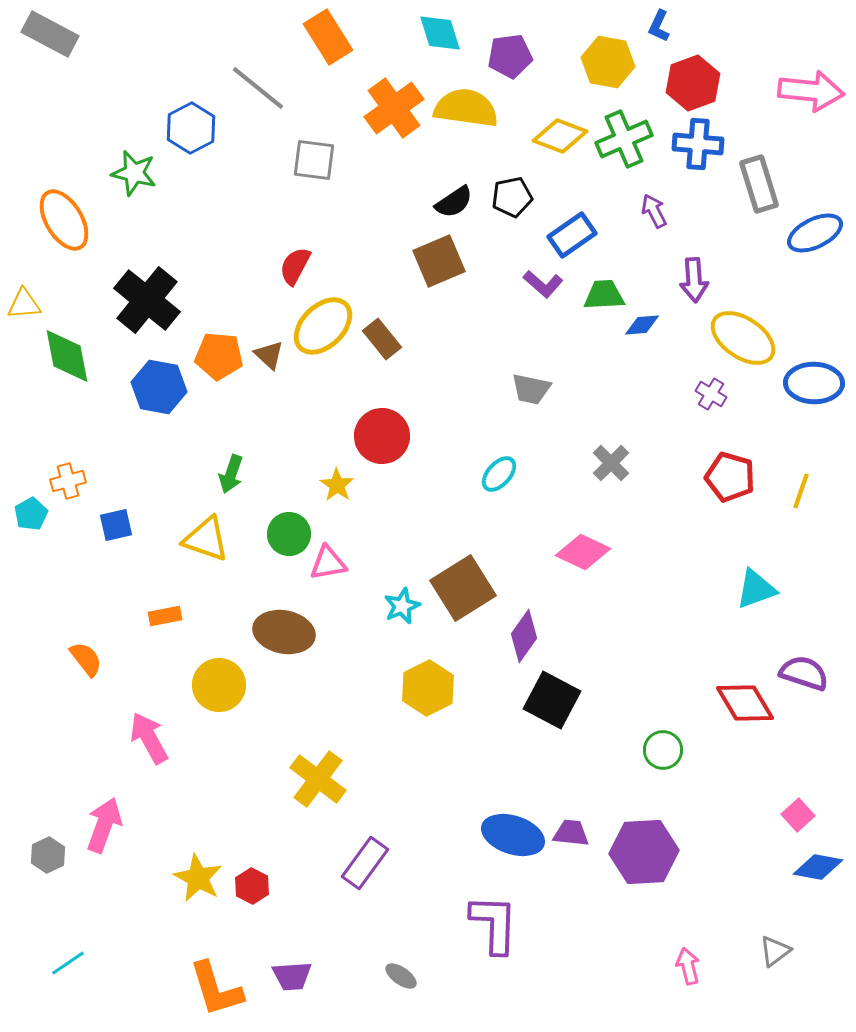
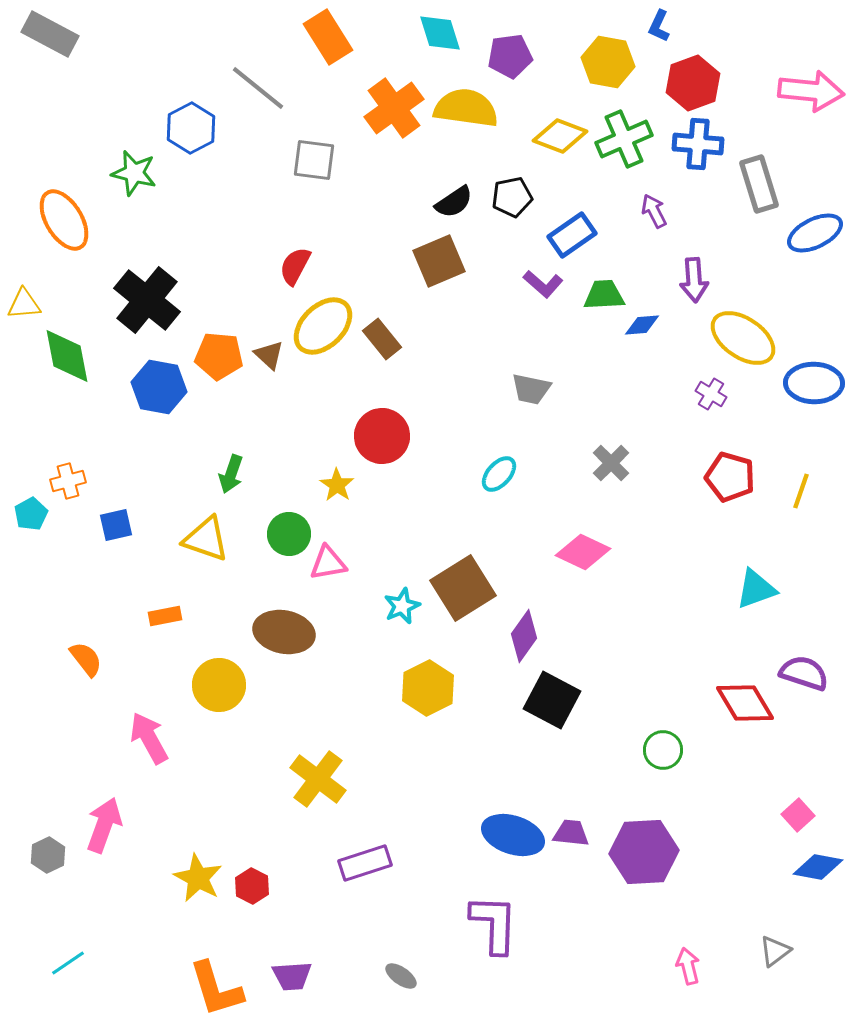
purple rectangle at (365, 863): rotated 36 degrees clockwise
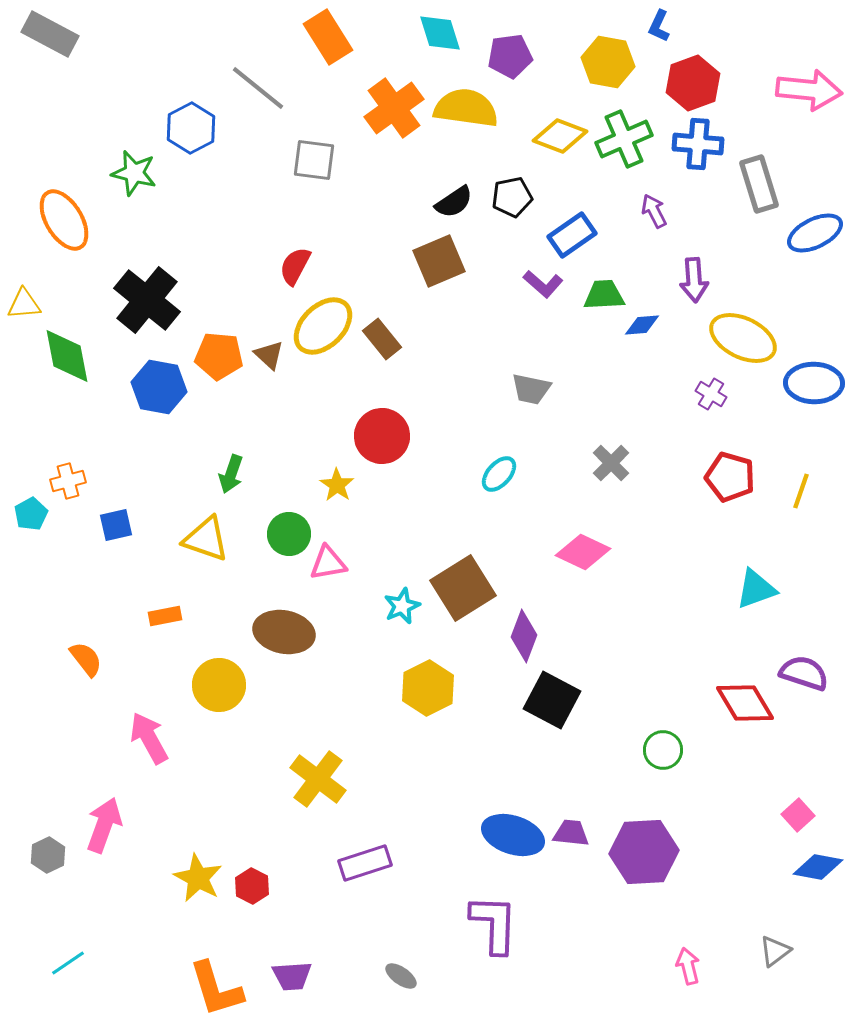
pink arrow at (811, 91): moved 2 px left, 1 px up
yellow ellipse at (743, 338): rotated 8 degrees counterclockwise
purple diamond at (524, 636): rotated 15 degrees counterclockwise
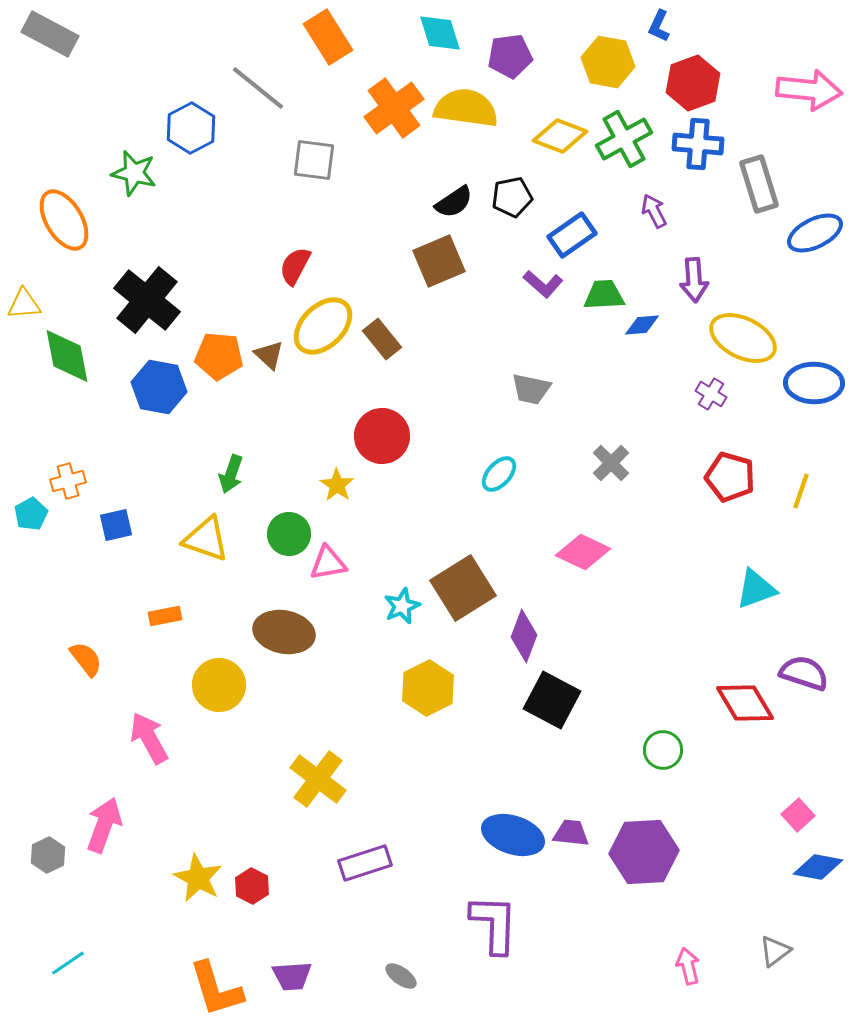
green cross at (624, 139): rotated 6 degrees counterclockwise
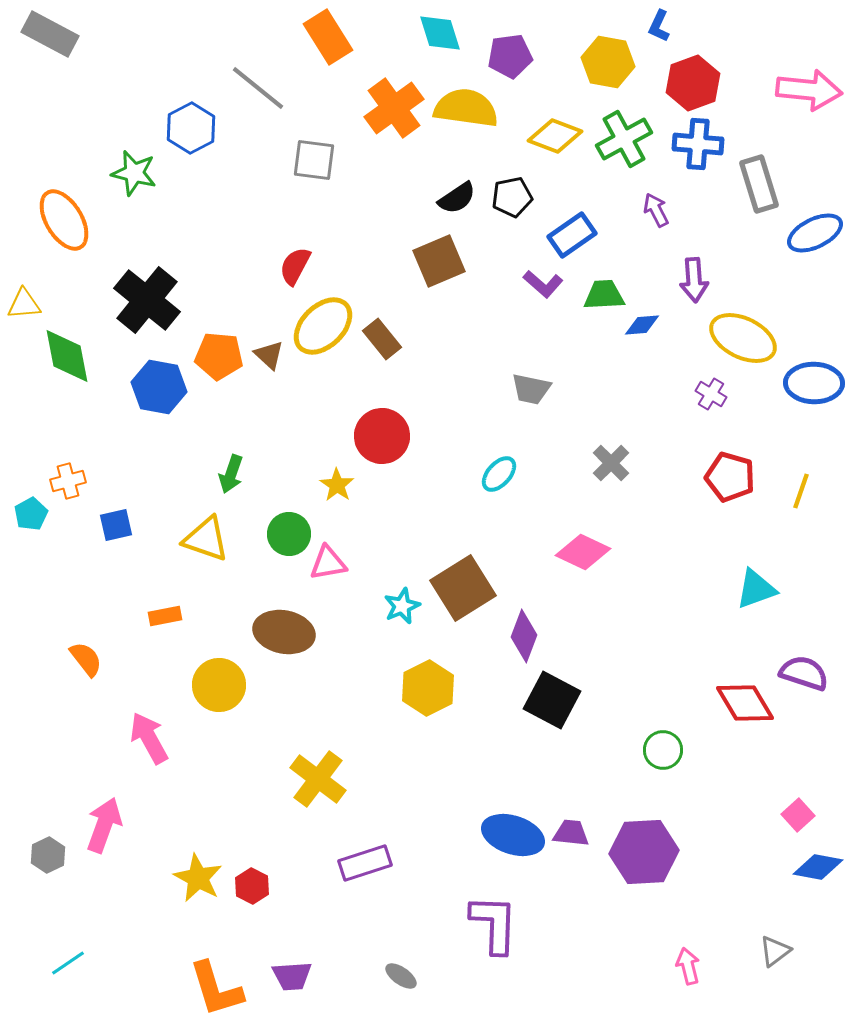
yellow diamond at (560, 136): moved 5 px left
black semicircle at (454, 202): moved 3 px right, 4 px up
purple arrow at (654, 211): moved 2 px right, 1 px up
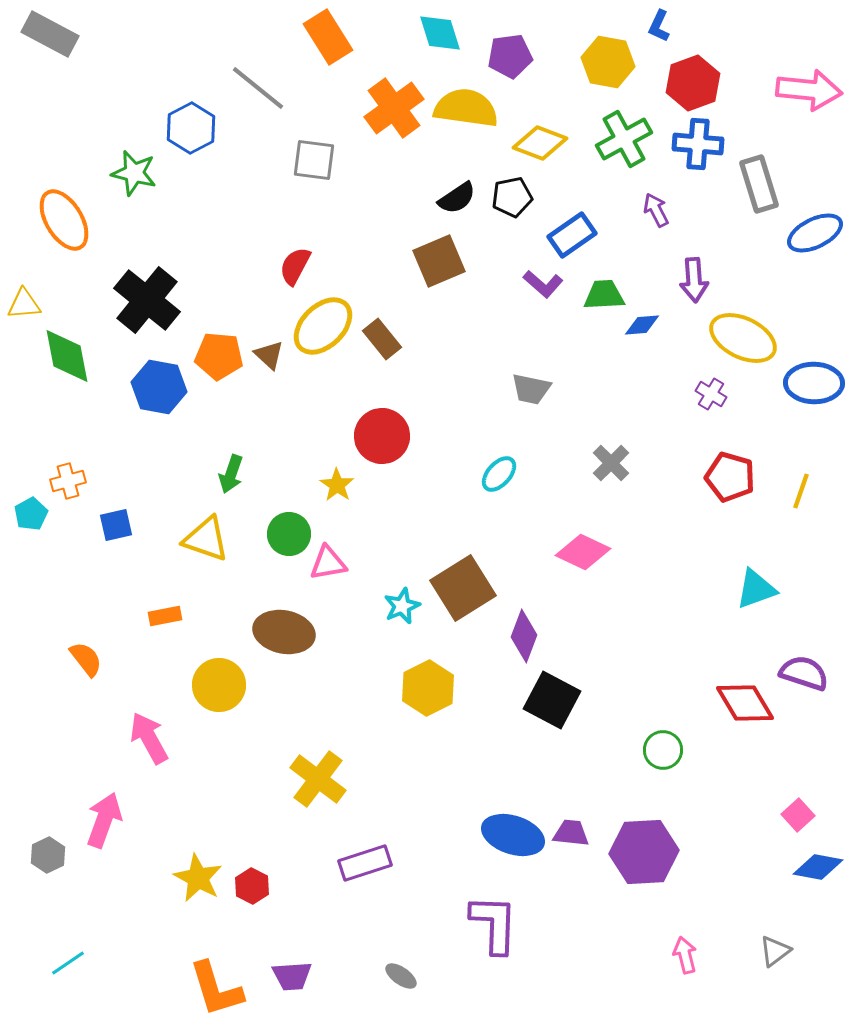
yellow diamond at (555, 136): moved 15 px left, 7 px down
pink arrow at (104, 825): moved 5 px up
pink arrow at (688, 966): moved 3 px left, 11 px up
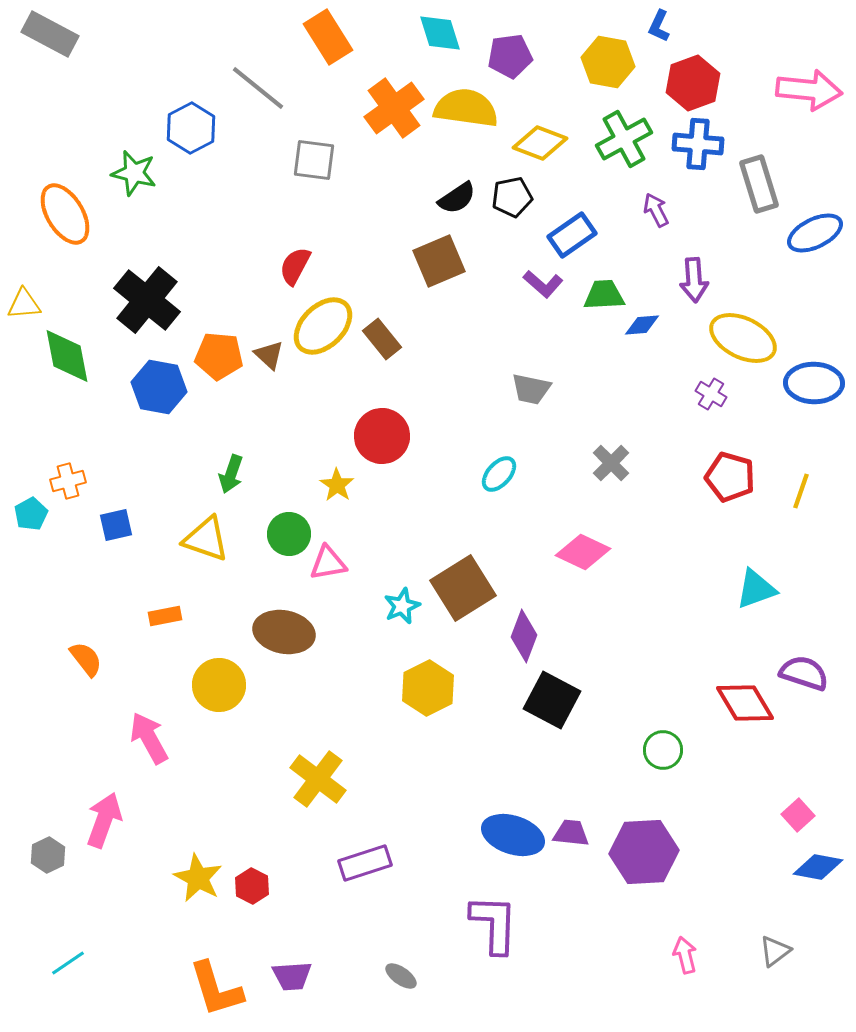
orange ellipse at (64, 220): moved 1 px right, 6 px up
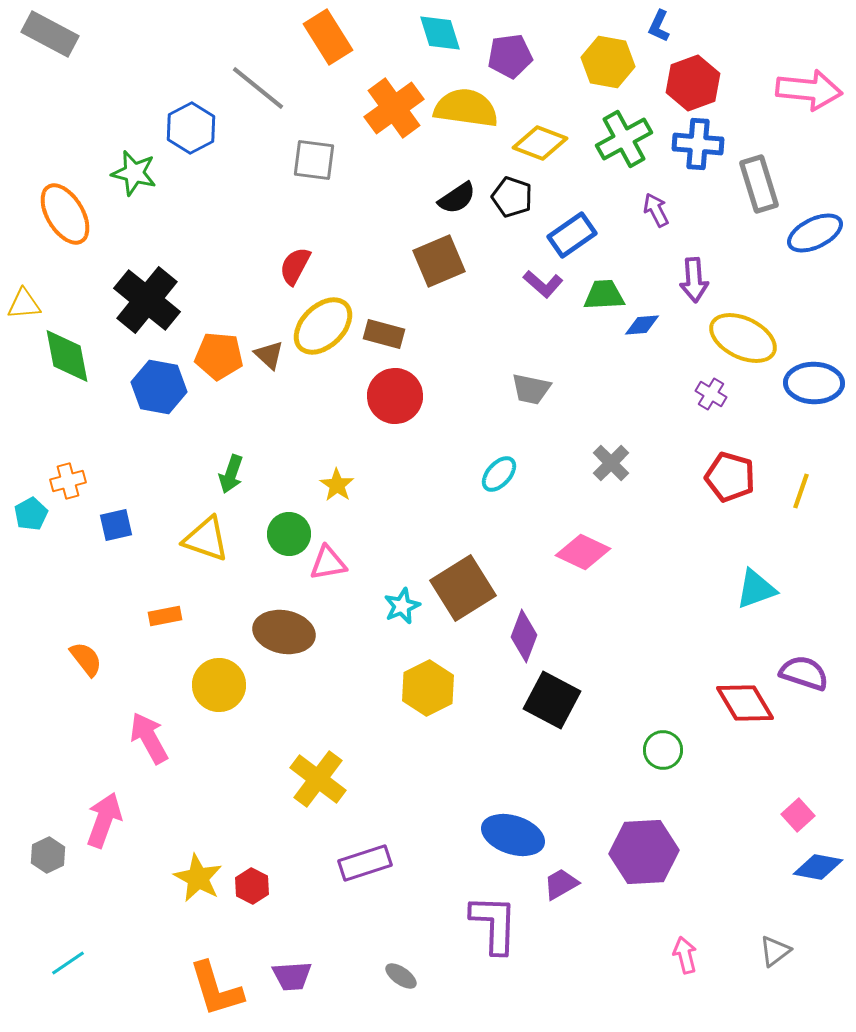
black pentagon at (512, 197): rotated 30 degrees clockwise
brown rectangle at (382, 339): moved 2 px right, 5 px up; rotated 36 degrees counterclockwise
red circle at (382, 436): moved 13 px right, 40 px up
purple trapezoid at (571, 833): moved 10 px left, 51 px down; rotated 36 degrees counterclockwise
